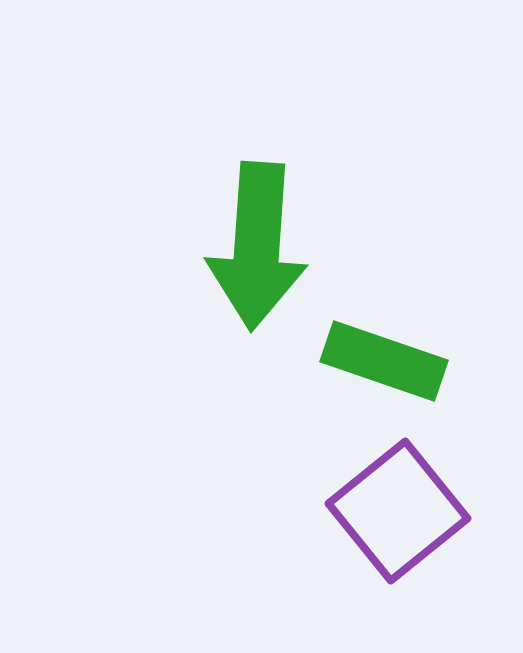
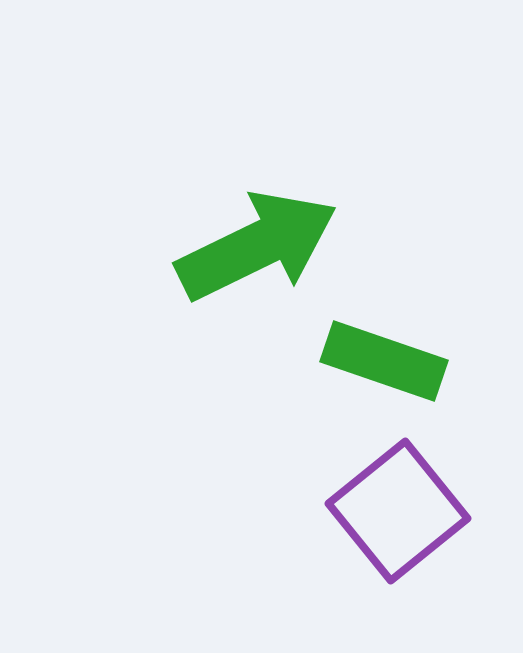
green arrow: rotated 120 degrees counterclockwise
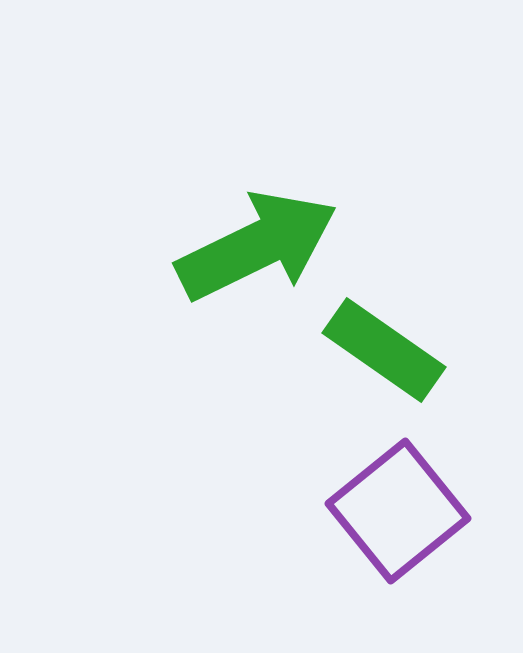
green rectangle: moved 11 px up; rotated 16 degrees clockwise
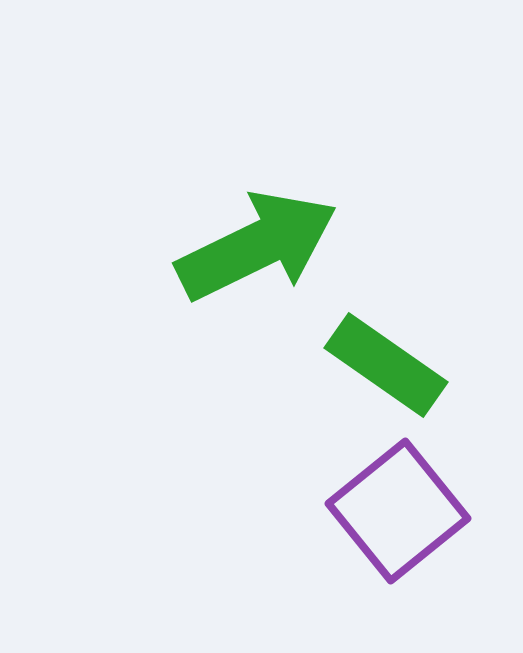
green rectangle: moved 2 px right, 15 px down
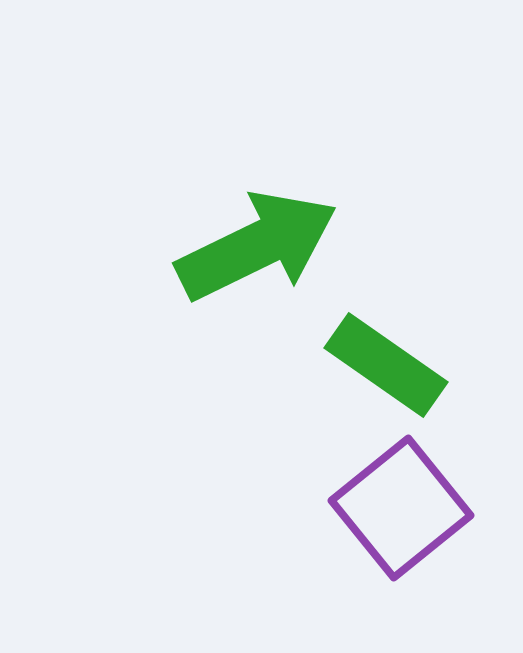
purple square: moved 3 px right, 3 px up
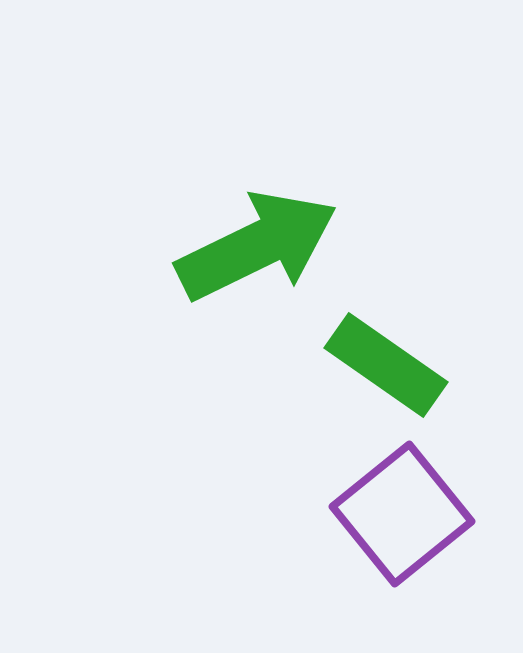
purple square: moved 1 px right, 6 px down
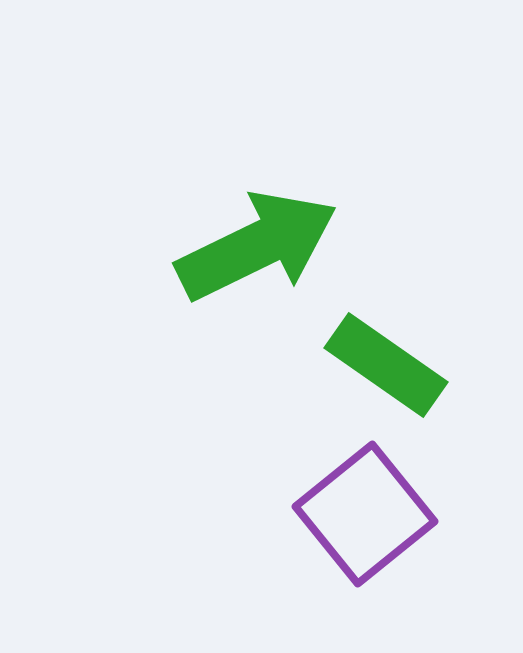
purple square: moved 37 px left
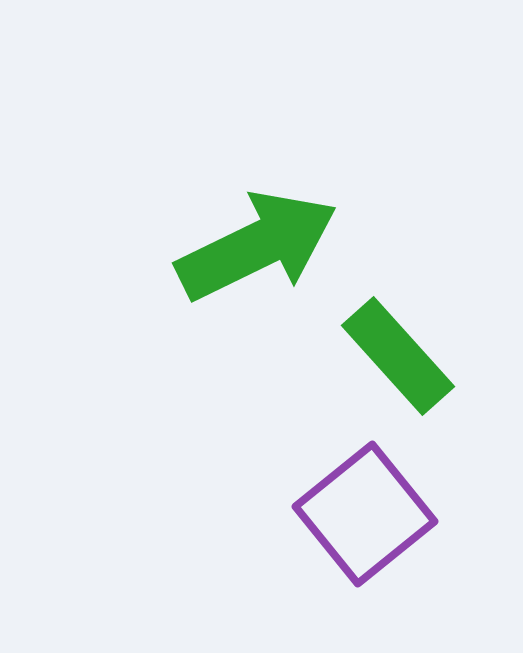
green rectangle: moved 12 px right, 9 px up; rotated 13 degrees clockwise
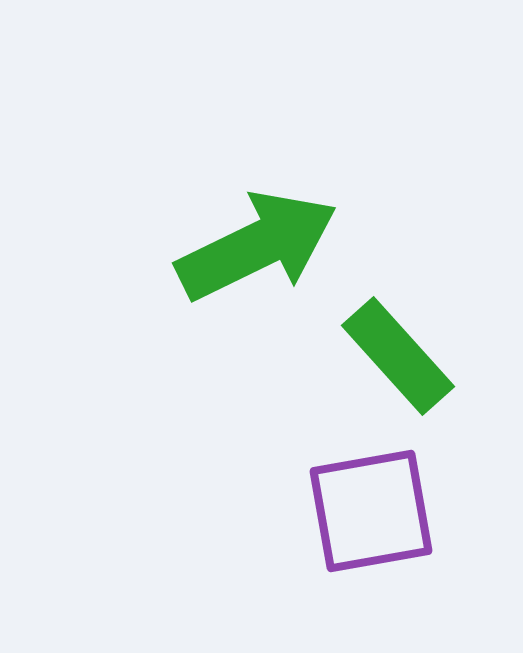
purple square: moved 6 px right, 3 px up; rotated 29 degrees clockwise
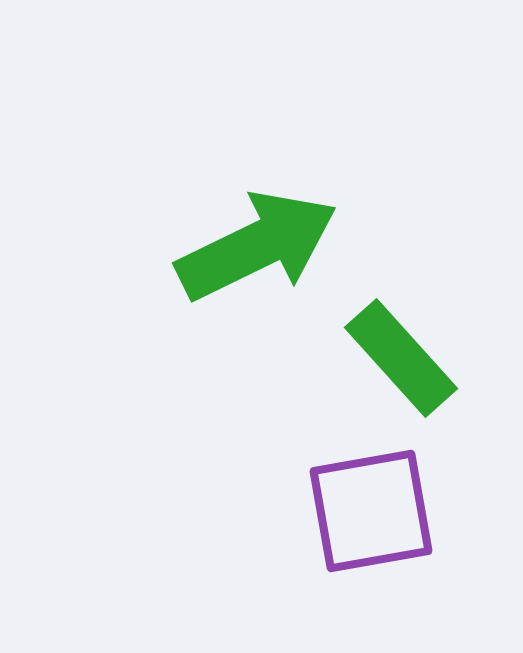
green rectangle: moved 3 px right, 2 px down
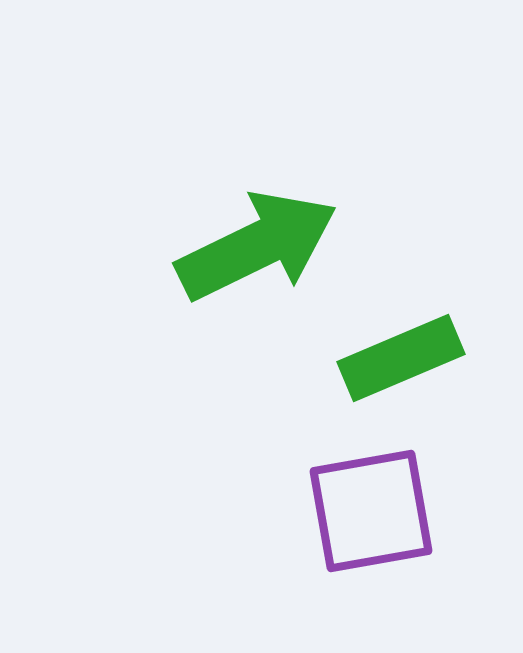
green rectangle: rotated 71 degrees counterclockwise
